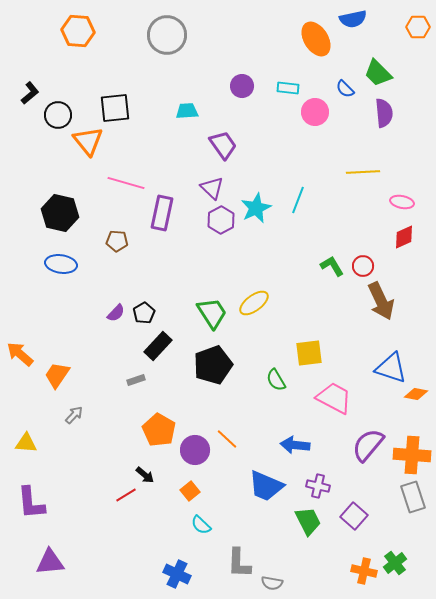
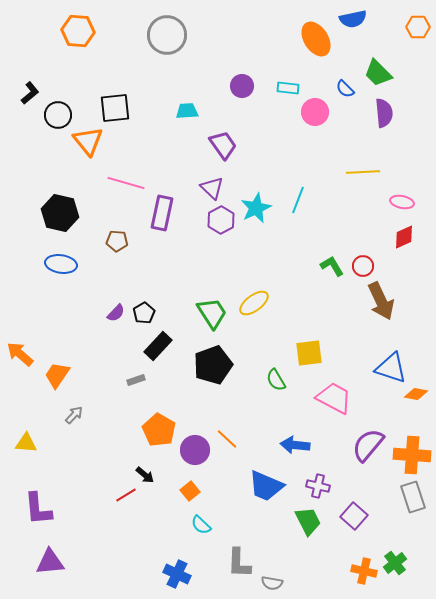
purple L-shape at (31, 503): moved 7 px right, 6 px down
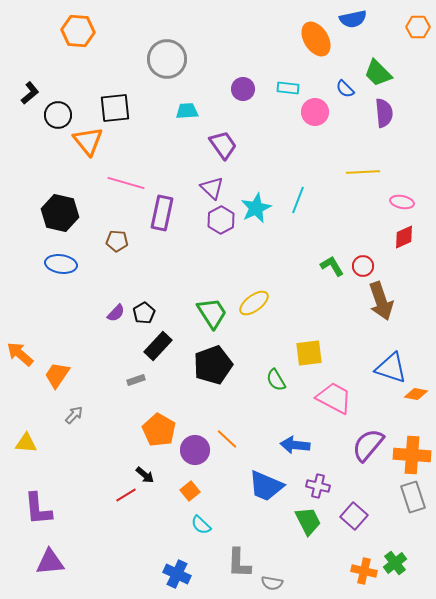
gray circle at (167, 35): moved 24 px down
purple circle at (242, 86): moved 1 px right, 3 px down
brown arrow at (381, 301): rotated 6 degrees clockwise
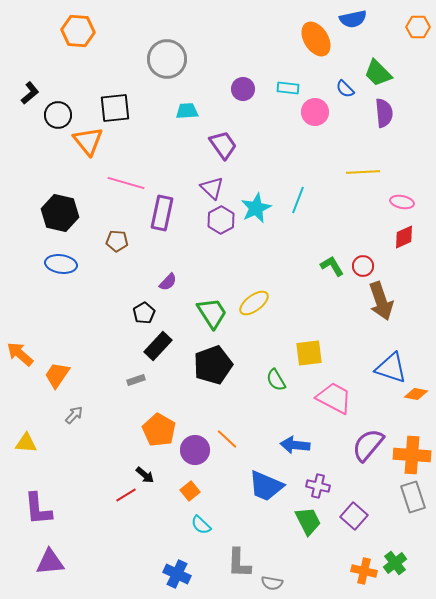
purple semicircle at (116, 313): moved 52 px right, 31 px up
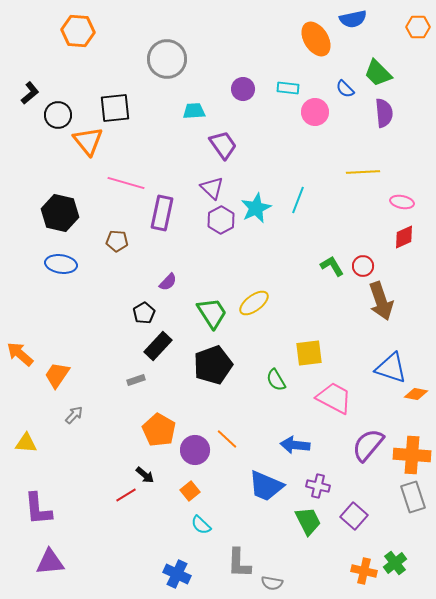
cyan trapezoid at (187, 111): moved 7 px right
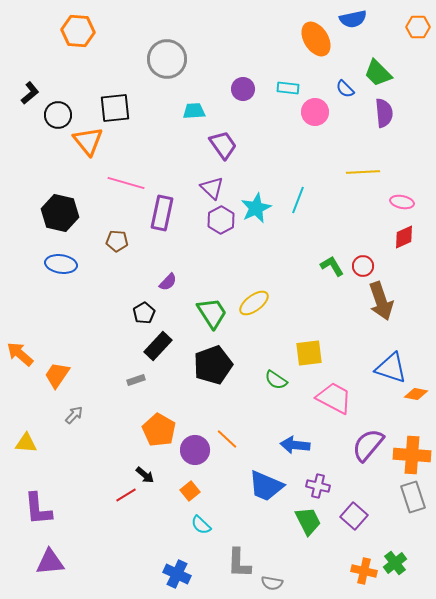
green semicircle at (276, 380): rotated 25 degrees counterclockwise
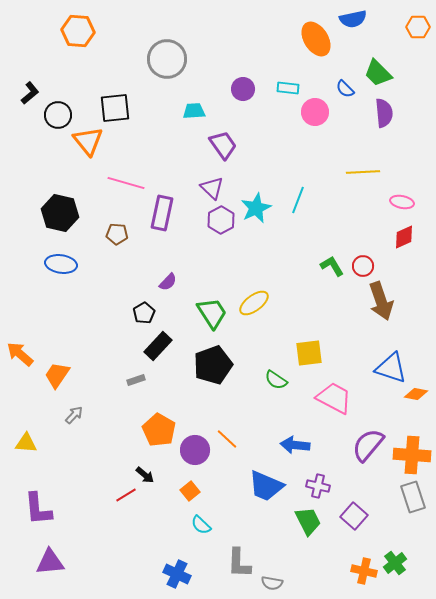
brown pentagon at (117, 241): moved 7 px up
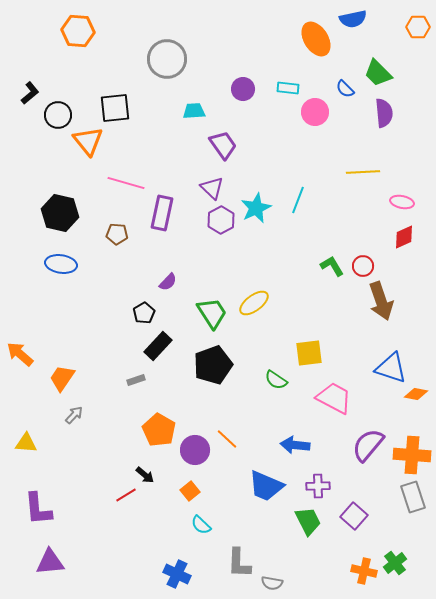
orange trapezoid at (57, 375): moved 5 px right, 3 px down
purple cross at (318, 486): rotated 15 degrees counterclockwise
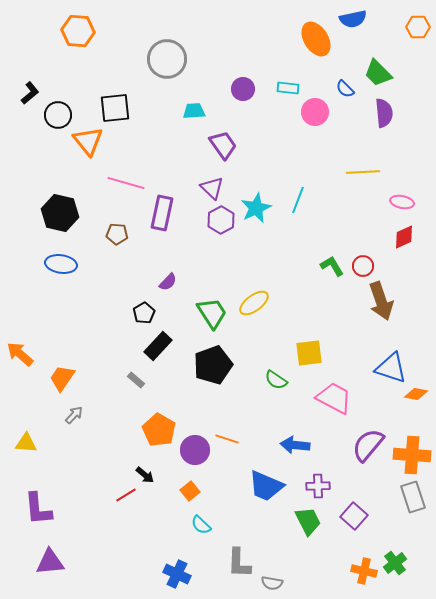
gray rectangle at (136, 380): rotated 60 degrees clockwise
orange line at (227, 439): rotated 25 degrees counterclockwise
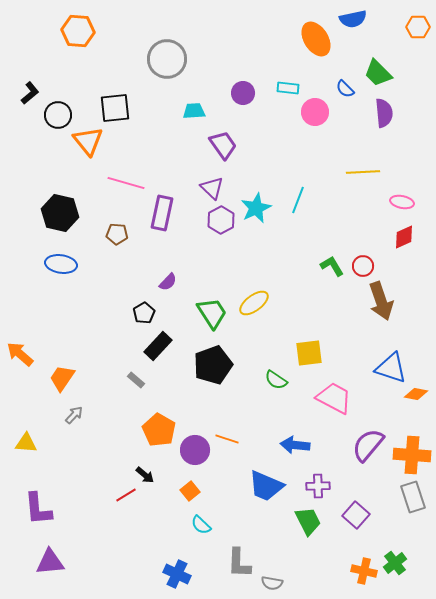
purple circle at (243, 89): moved 4 px down
purple square at (354, 516): moved 2 px right, 1 px up
